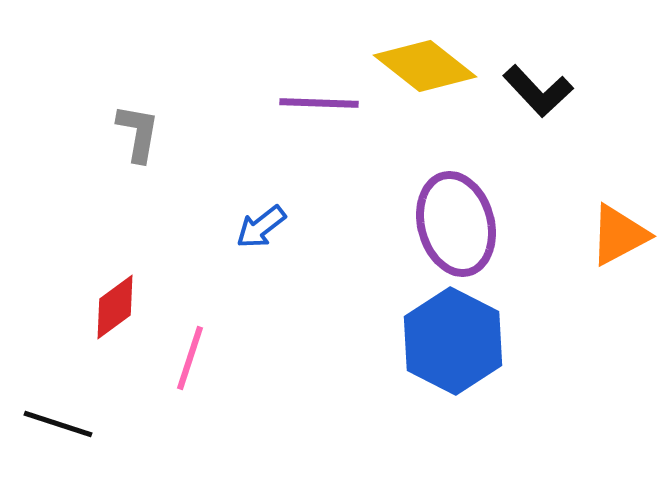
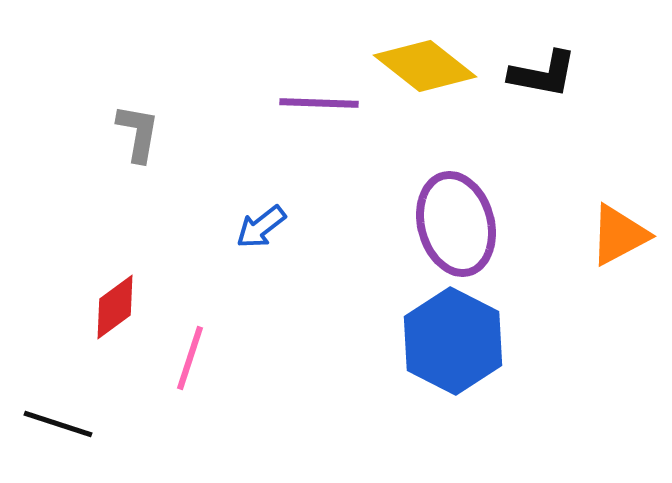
black L-shape: moved 5 px right, 17 px up; rotated 36 degrees counterclockwise
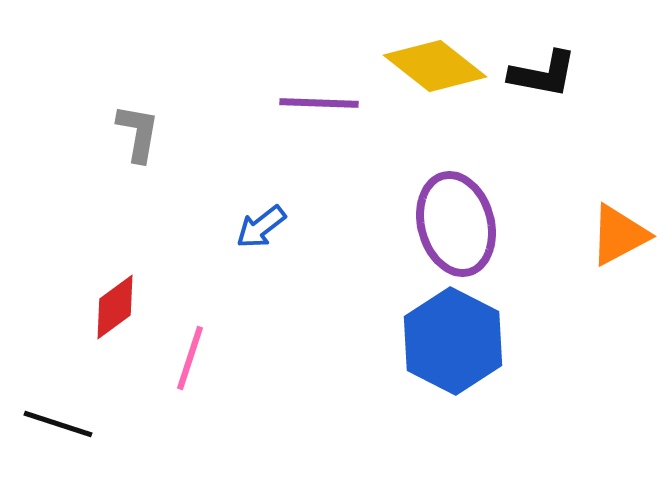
yellow diamond: moved 10 px right
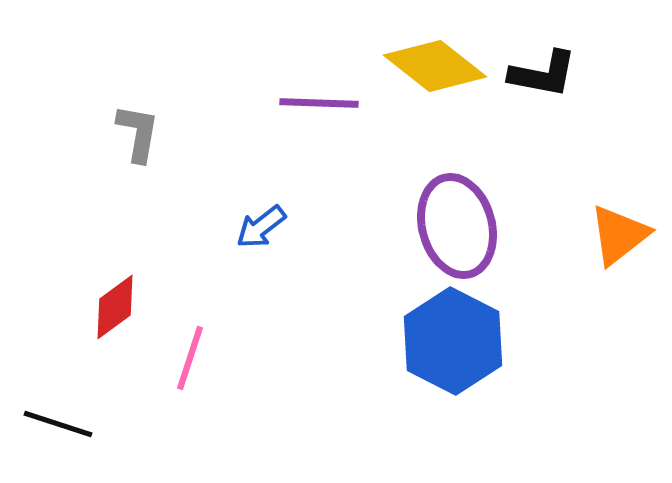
purple ellipse: moved 1 px right, 2 px down
orange triangle: rotated 10 degrees counterclockwise
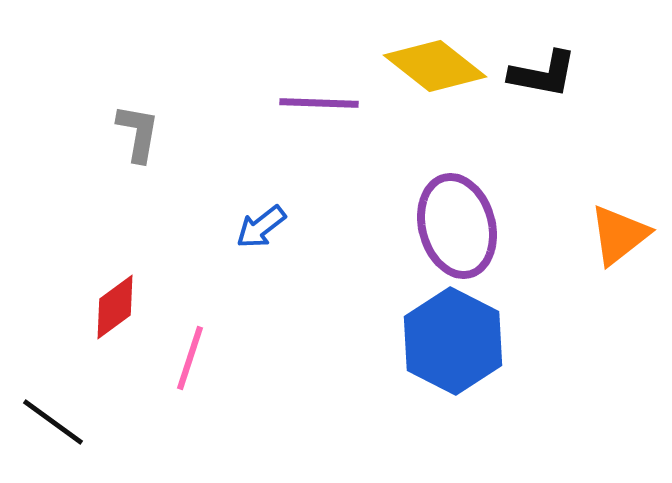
black line: moved 5 px left, 2 px up; rotated 18 degrees clockwise
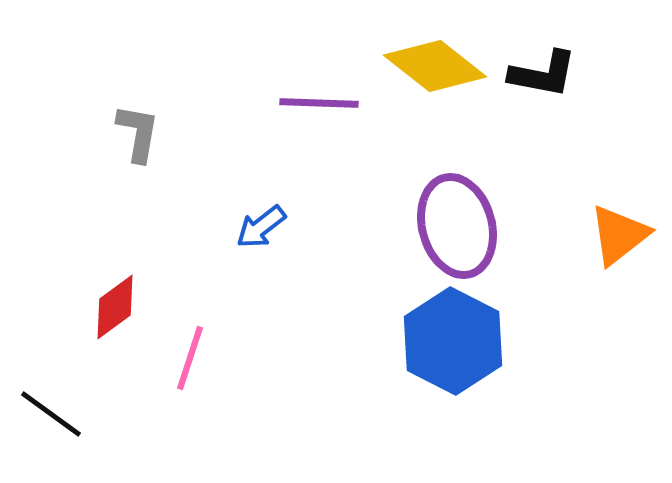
black line: moved 2 px left, 8 px up
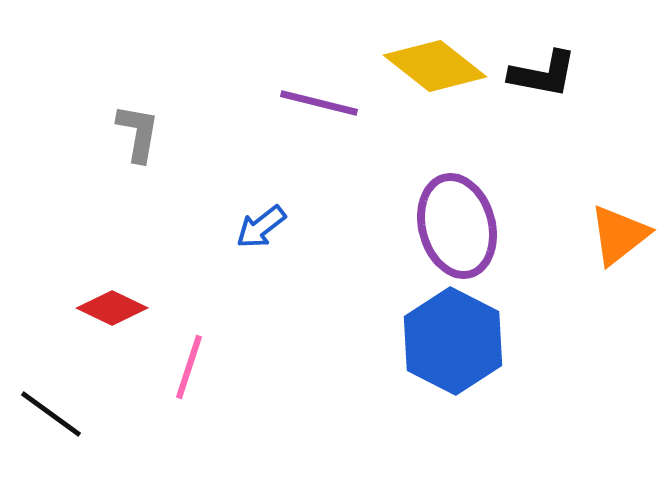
purple line: rotated 12 degrees clockwise
red diamond: moved 3 px left, 1 px down; rotated 62 degrees clockwise
pink line: moved 1 px left, 9 px down
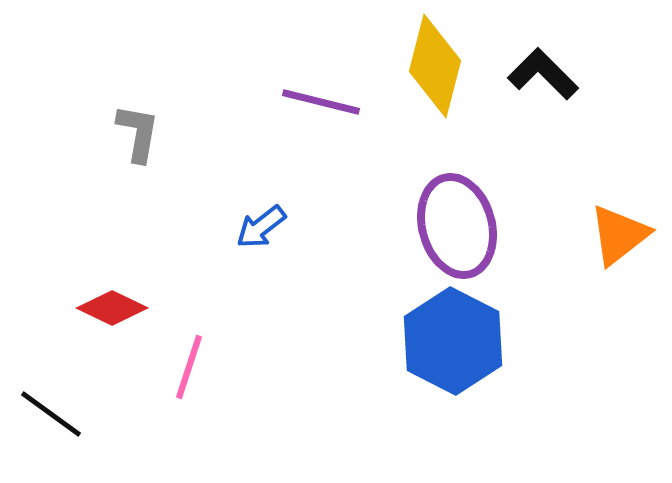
yellow diamond: rotated 66 degrees clockwise
black L-shape: rotated 146 degrees counterclockwise
purple line: moved 2 px right, 1 px up
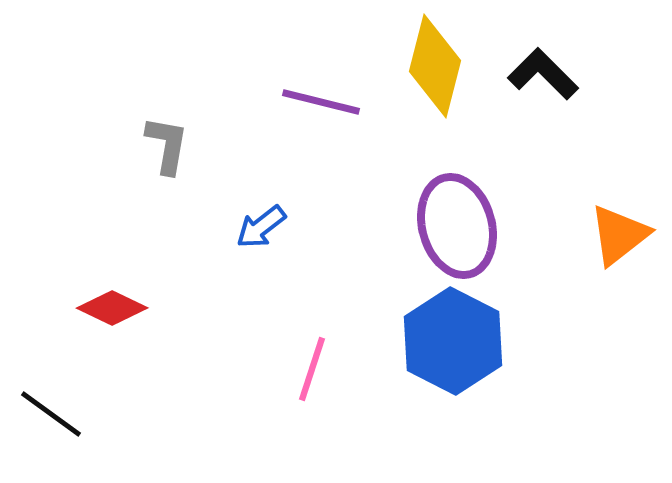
gray L-shape: moved 29 px right, 12 px down
pink line: moved 123 px right, 2 px down
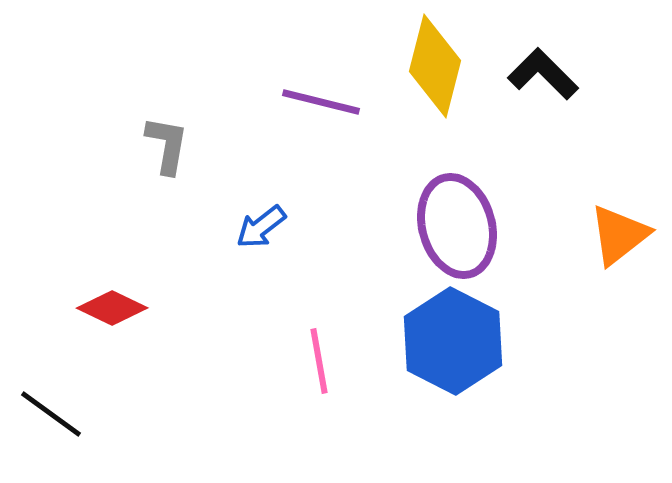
pink line: moved 7 px right, 8 px up; rotated 28 degrees counterclockwise
